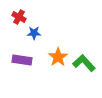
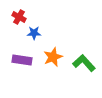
orange star: moved 5 px left; rotated 12 degrees clockwise
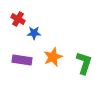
red cross: moved 1 px left, 2 px down
green L-shape: rotated 60 degrees clockwise
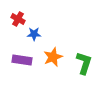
blue star: moved 1 px down
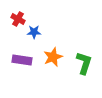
blue star: moved 2 px up
